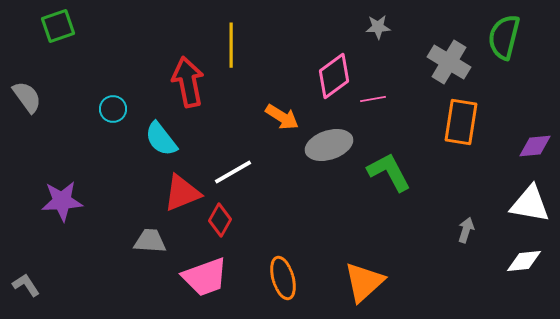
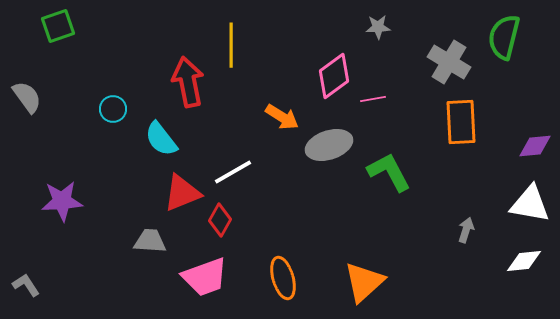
orange rectangle: rotated 12 degrees counterclockwise
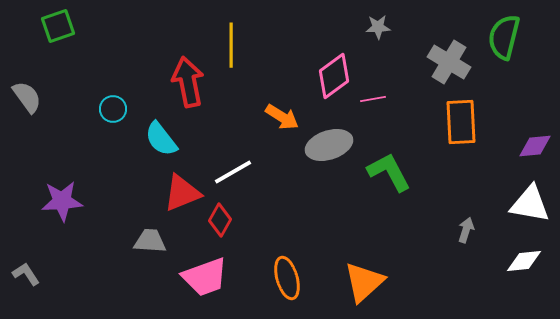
orange ellipse: moved 4 px right
gray L-shape: moved 11 px up
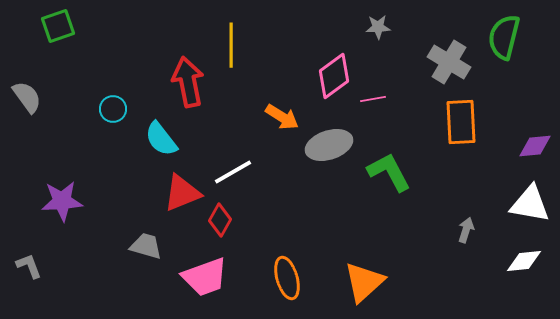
gray trapezoid: moved 4 px left, 5 px down; rotated 12 degrees clockwise
gray L-shape: moved 3 px right, 8 px up; rotated 12 degrees clockwise
